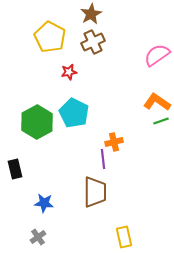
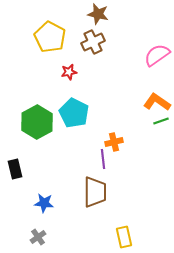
brown star: moved 7 px right; rotated 30 degrees counterclockwise
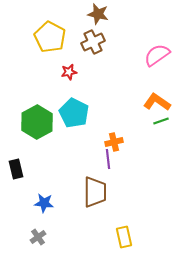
purple line: moved 5 px right
black rectangle: moved 1 px right
